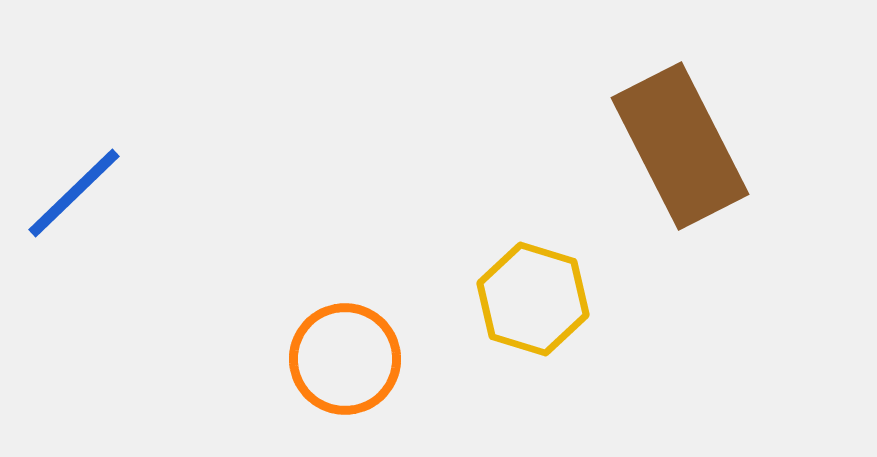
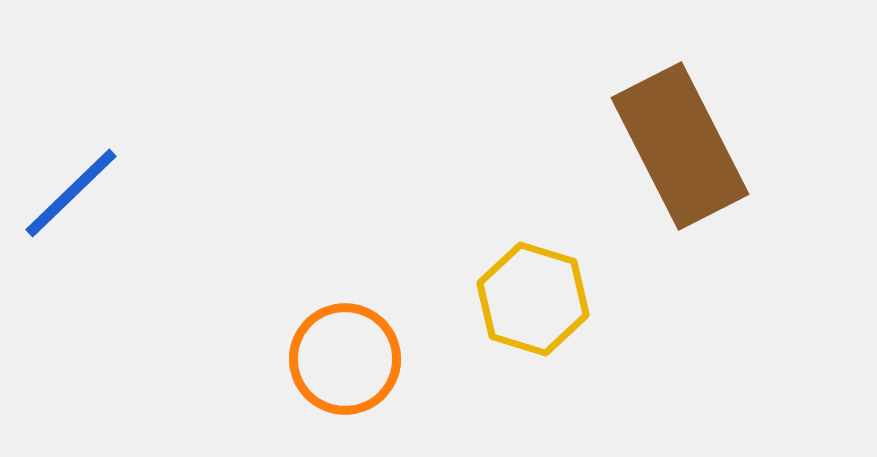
blue line: moved 3 px left
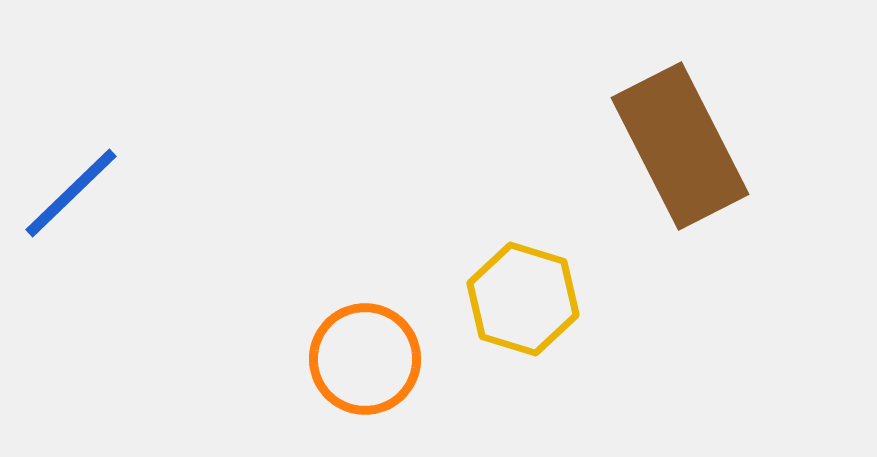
yellow hexagon: moved 10 px left
orange circle: moved 20 px right
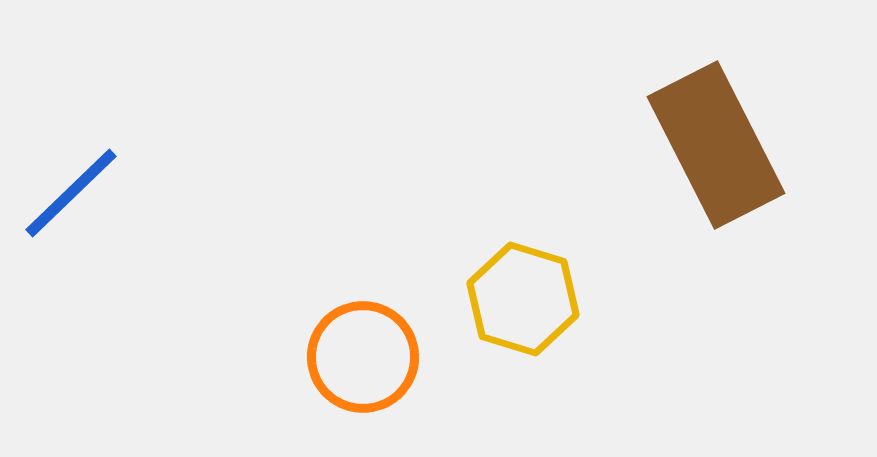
brown rectangle: moved 36 px right, 1 px up
orange circle: moved 2 px left, 2 px up
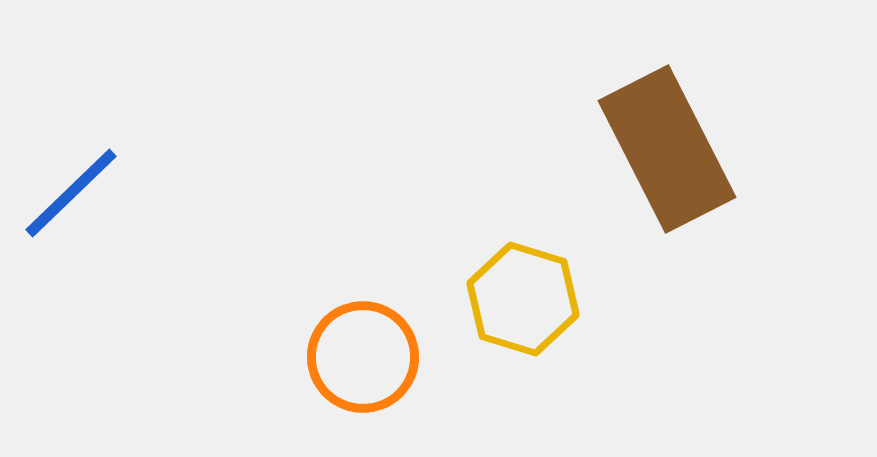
brown rectangle: moved 49 px left, 4 px down
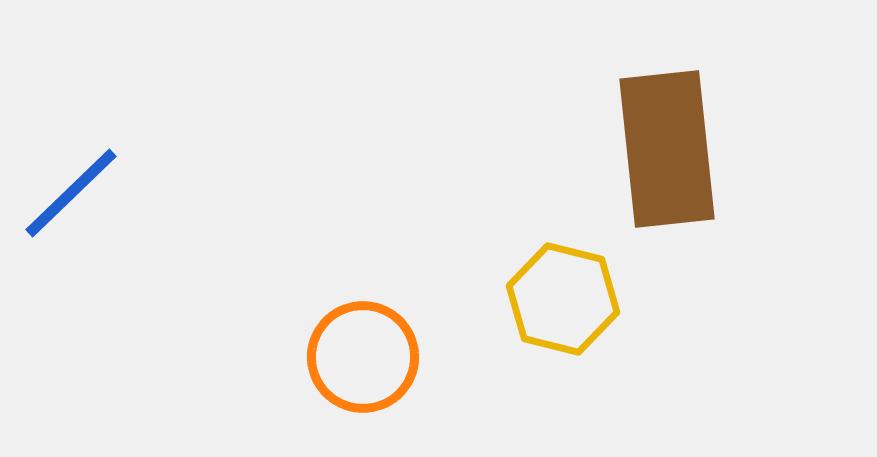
brown rectangle: rotated 21 degrees clockwise
yellow hexagon: moved 40 px right; rotated 3 degrees counterclockwise
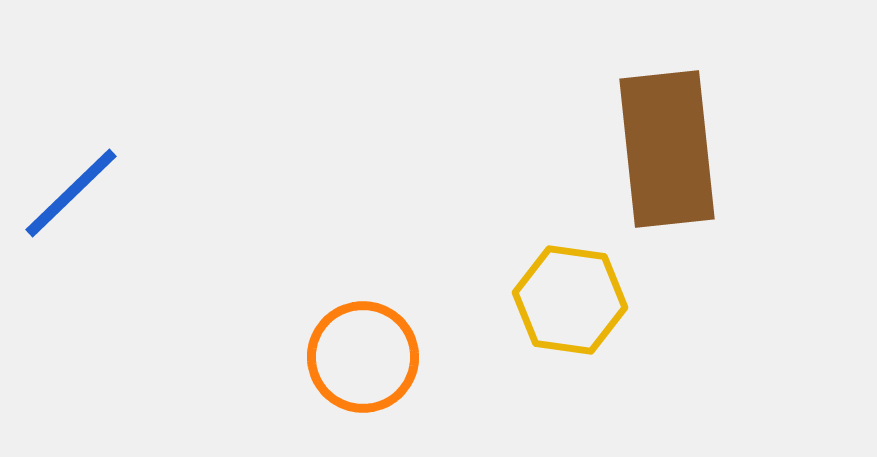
yellow hexagon: moved 7 px right, 1 px down; rotated 6 degrees counterclockwise
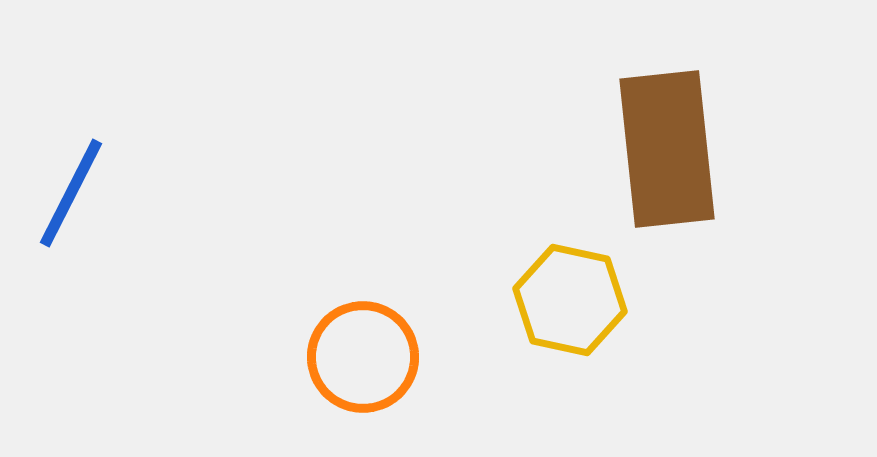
blue line: rotated 19 degrees counterclockwise
yellow hexagon: rotated 4 degrees clockwise
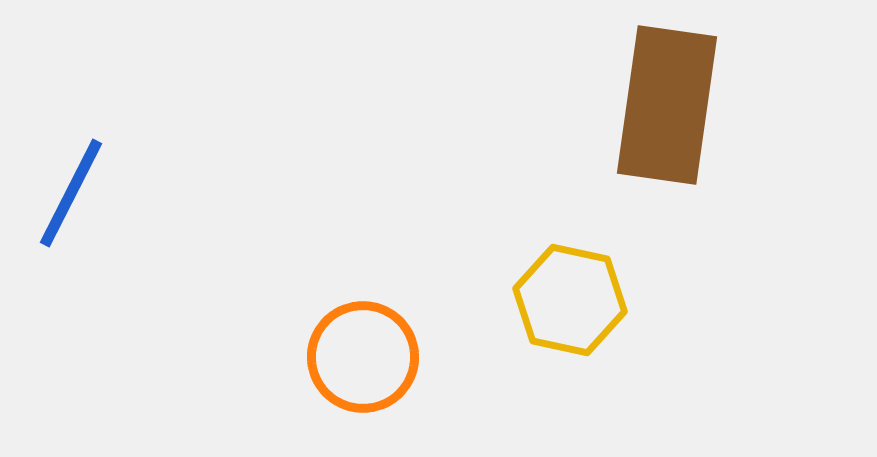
brown rectangle: moved 44 px up; rotated 14 degrees clockwise
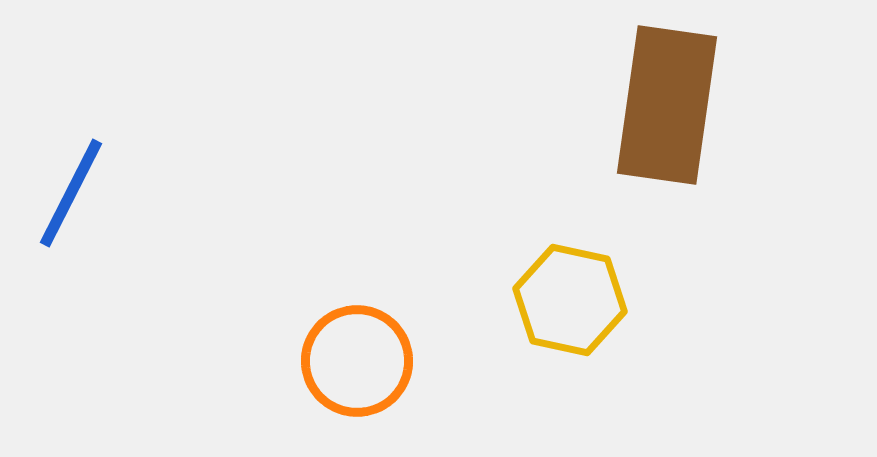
orange circle: moved 6 px left, 4 px down
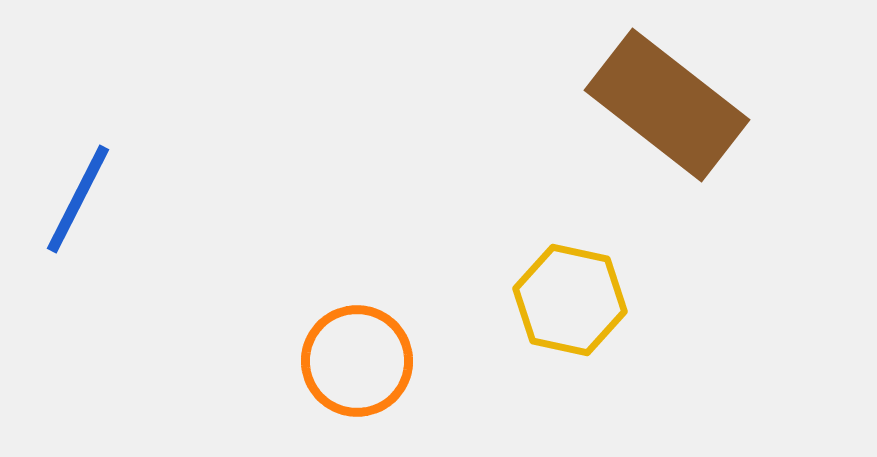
brown rectangle: rotated 60 degrees counterclockwise
blue line: moved 7 px right, 6 px down
